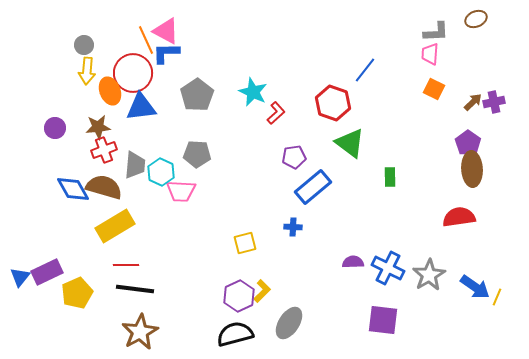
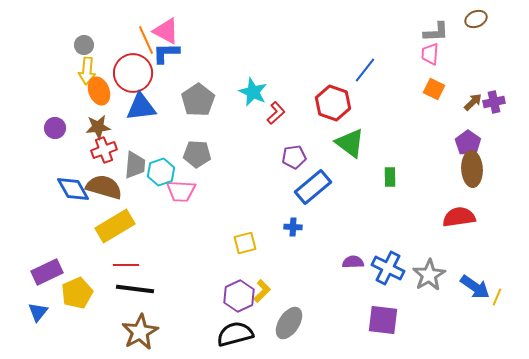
orange ellipse at (110, 91): moved 11 px left
gray pentagon at (197, 95): moved 1 px right, 5 px down
cyan hexagon at (161, 172): rotated 16 degrees clockwise
blue triangle at (20, 277): moved 18 px right, 35 px down
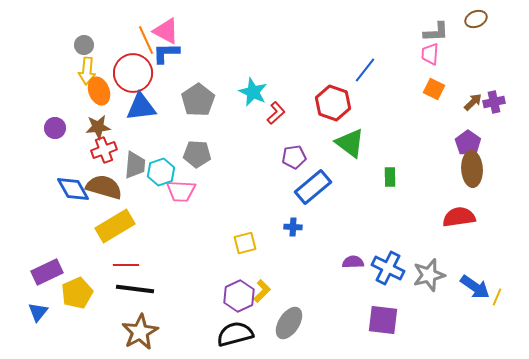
gray star at (429, 275): rotated 16 degrees clockwise
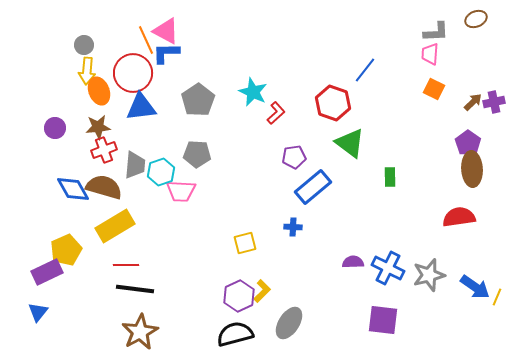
yellow pentagon at (77, 293): moved 11 px left, 43 px up
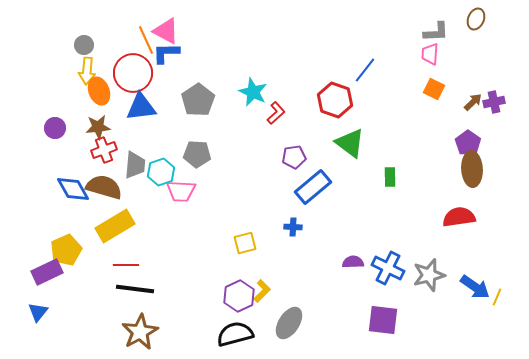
brown ellipse at (476, 19): rotated 45 degrees counterclockwise
red hexagon at (333, 103): moved 2 px right, 3 px up
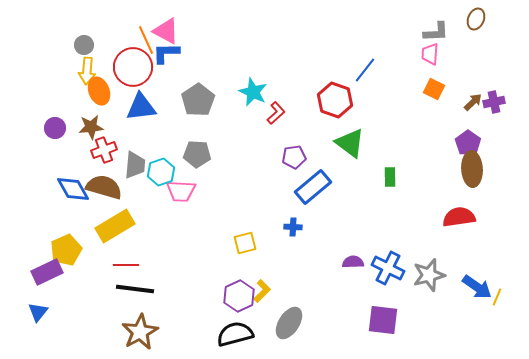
red circle at (133, 73): moved 6 px up
brown star at (98, 127): moved 7 px left
blue arrow at (475, 287): moved 2 px right
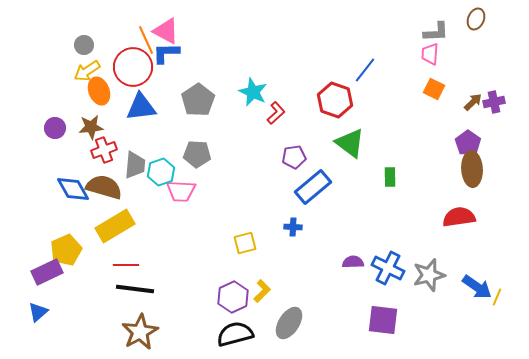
yellow arrow at (87, 71): rotated 52 degrees clockwise
purple hexagon at (239, 296): moved 6 px left, 1 px down
blue triangle at (38, 312): rotated 10 degrees clockwise
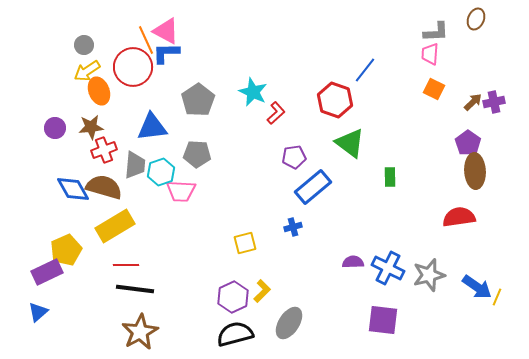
blue triangle at (141, 107): moved 11 px right, 20 px down
brown ellipse at (472, 169): moved 3 px right, 2 px down
blue cross at (293, 227): rotated 18 degrees counterclockwise
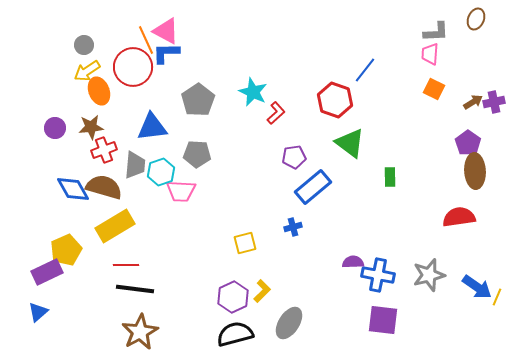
brown arrow at (473, 102): rotated 12 degrees clockwise
blue cross at (388, 268): moved 10 px left, 7 px down; rotated 16 degrees counterclockwise
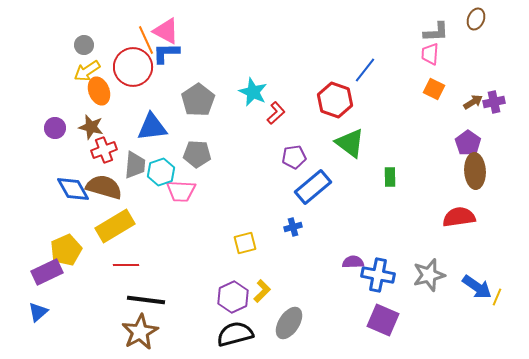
brown star at (91, 127): rotated 20 degrees clockwise
black line at (135, 289): moved 11 px right, 11 px down
purple square at (383, 320): rotated 16 degrees clockwise
